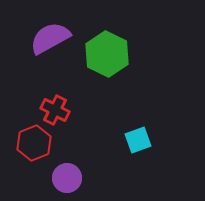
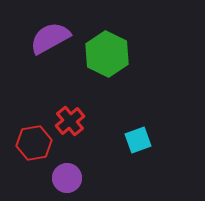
red cross: moved 15 px right, 11 px down; rotated 24 degrees clockwise
red hexagon: rotated 12 degrees clockwise
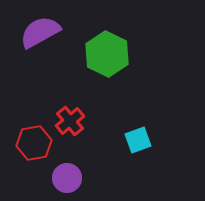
purple semicircle: moved 10 px left, 6 px up
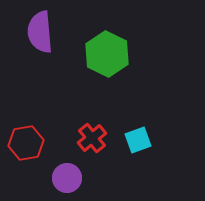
purple semicircle: rotated 66 degrees counterclockwise
red cross: moved 22 px right, 17 px down
red hexagon: moved 8 px left
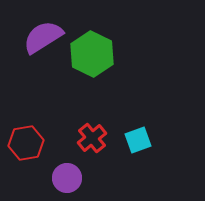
purple semicircle: moved 3 px right, 5 px down; rotated 63 degrees clockwise
green hexagon: moved 15 px left
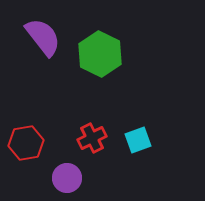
purple semicircle: rotated 84 degrees clockwise
green hexagon: moved 8 px right
red cross: rotated 12 degrees clockwise
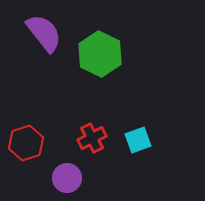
purple semicircle: moved 1 px right, 4 px up
red hexagon: rotated 8 degrees counterclockwise
